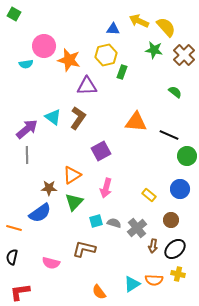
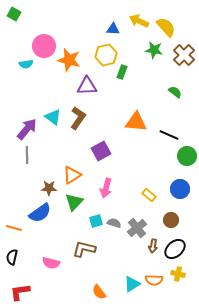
purple arrow at (27, 129): rotated 10 degrees counterclockwise
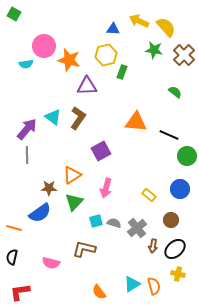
orange semicircle at (154, 280): moved 6 px down; rotated 108 degrees counterclockwise
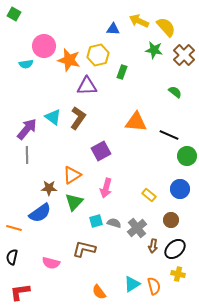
yellow hexagon at (106, 55): moved 8 px left
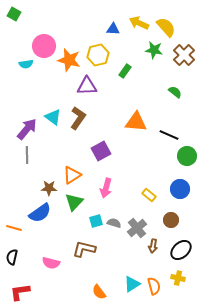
yellow arrow at (139, 21): moved 2 px down
green rectangle at (122, 72): moved 3 px right, 1 px up; rotated 16 degrees clockwise
black ellipse at (175, 249): moved 6 px right, 1 px down
yellow cross at (178, 274): moved 4 px down
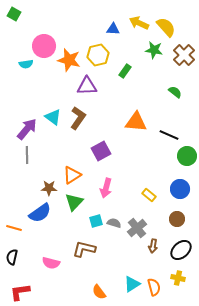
brown circle at (171, 220): moved 6 px right, 1 px up
orange semicircle at (154, 286): moved 1 px down
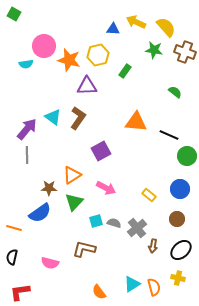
yellow arrow at (139, 23): moved 3 px left, 1 px up
brown cross at (184, 55): moved 1 px right, 3 px up; rotated 25 degrees counterclockwise
pink arrow at (106, 188): rotated 78 degrees counterclockwise
pink semicircle at (51, 263): moved 1 px left
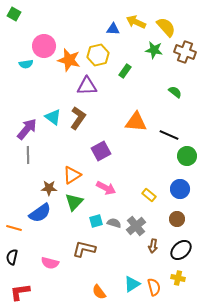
gray line at (27, 155): moved 1 px right
gray cross at (137, 228): moved 1 px left, 2 px up
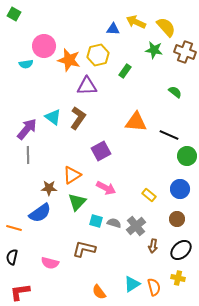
green triangle at (74, 202): moved 3 px right
cyan square at (96, 221): rotated 32 degrees clockwise
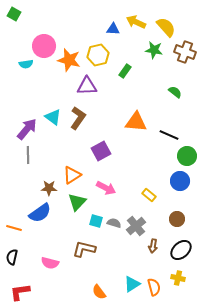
blue circle at (180, 189): moved 8 px up
